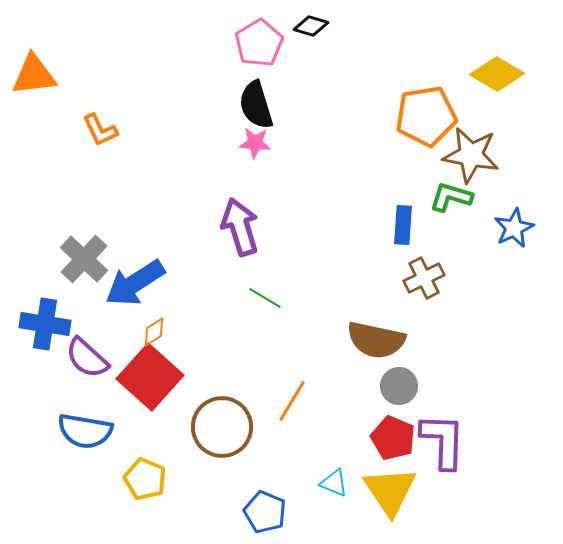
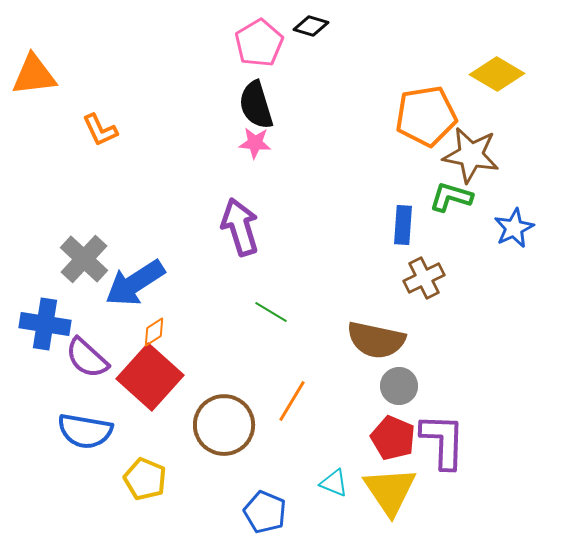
green line: moved 6 px right, 14 px down
brown circle: moved 2 px right, 2 px up
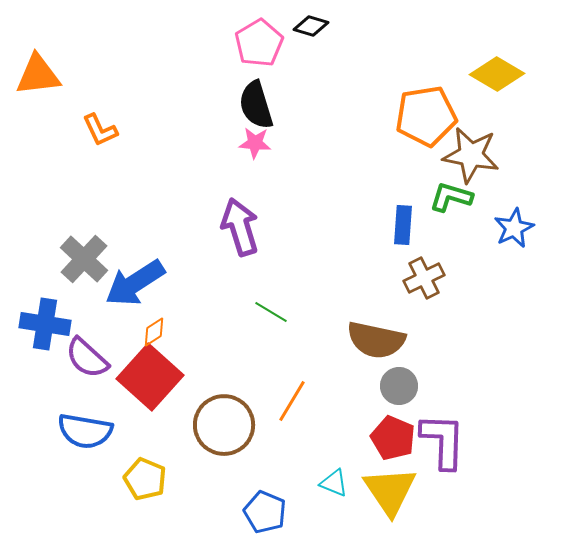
orange triangle: moved 4 px right
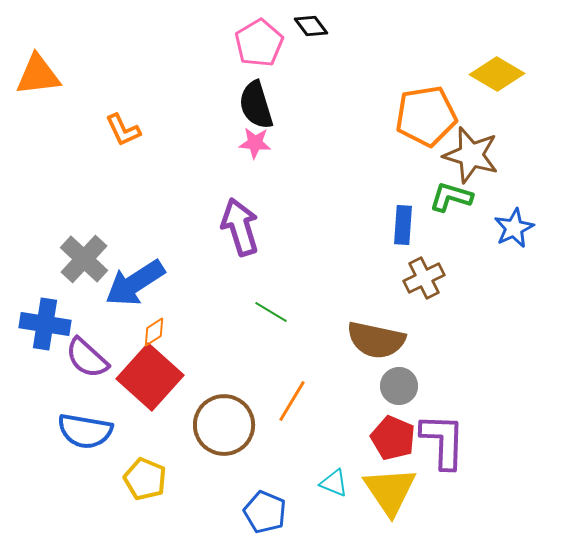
black diamond: rotated 36 degrees clockwise
orange L-shape: moved 23 px right
brown star: rotated 6 degrees clockwise
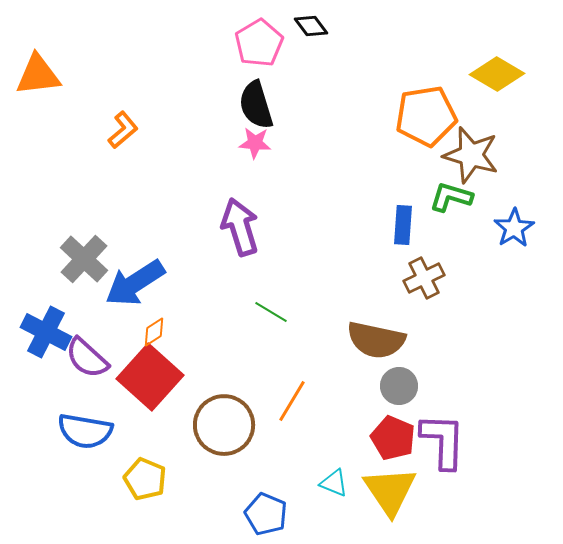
orange L-shape: rotated 105 degrees counterclockwise
blue star: rotated 6 degrees counterclockwise
blue cross: moved 1 px right, 8 px down; rotated 18 degrees clockwise
blue pentagon: moved 1 px right, 2 px down
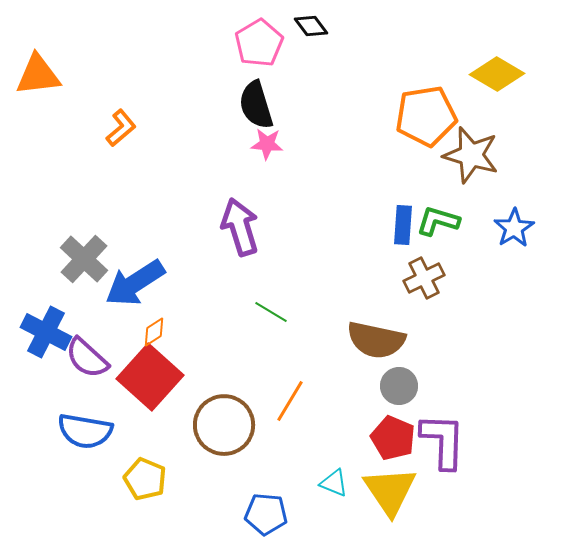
orange L-shape: moved 2 px left, 2 px up
pink star: moved 12 px right, 1 px down
green L-shape: moved 13 px left, 24 px down
orange line: moved 2 px left
blue pentagon: rotated 18 degrees counterclockwise
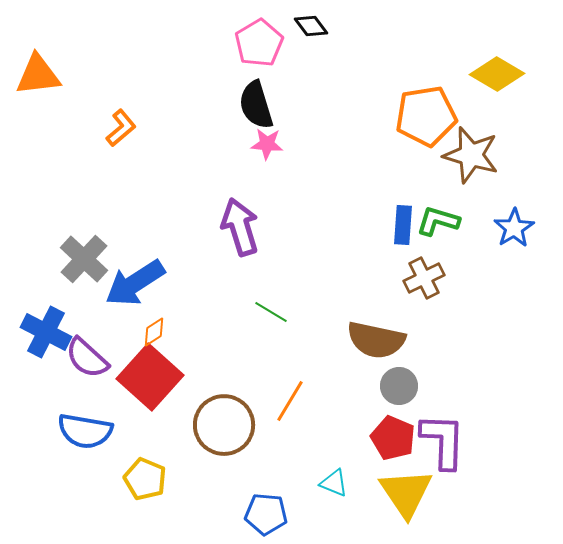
yellow triangle: moved 16 px right, 2 px down
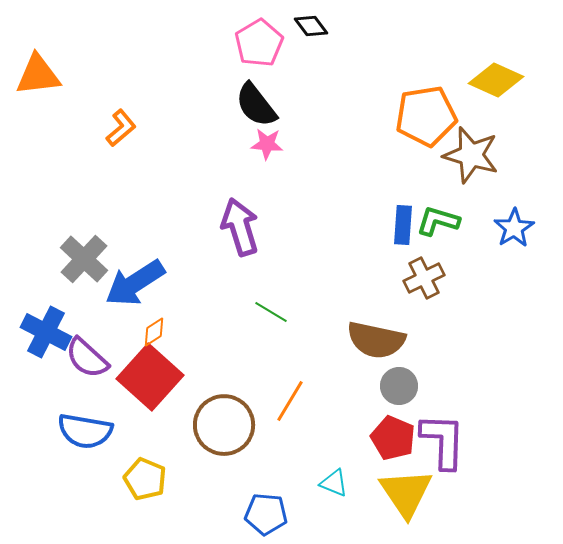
yellow diamond: moved 1 px left, 6 px down; rotated 6 degrees counterclockwise
black semicircle: rotated 21 degrees counterclockwise
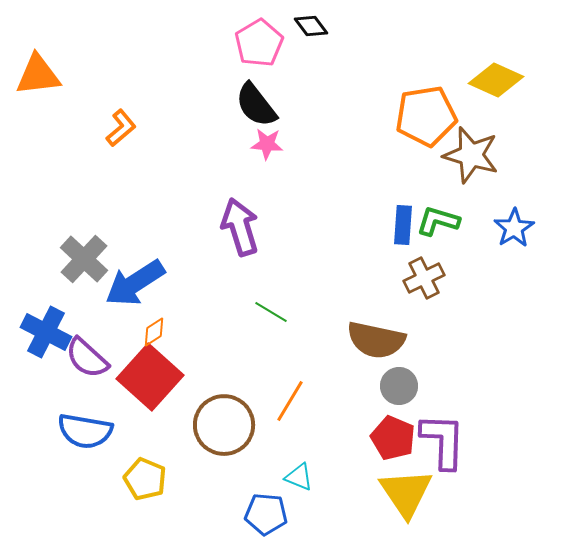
cyan triangle: moved 35 px left, 6 px up
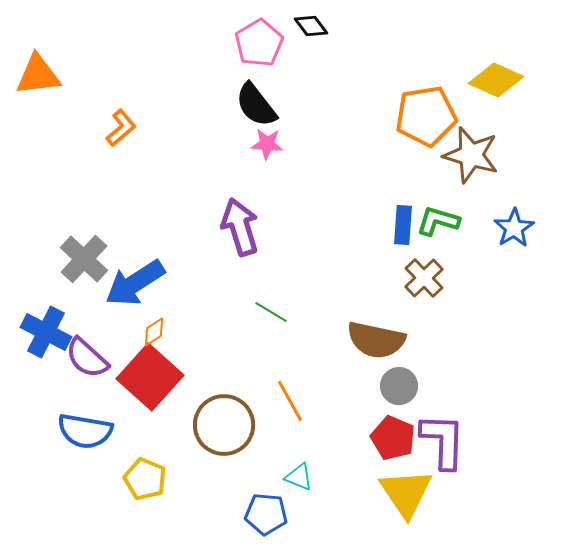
brown cross: rotated 18 degrees counterclockwise
orange line: rotated 60 degrees counterclockwise
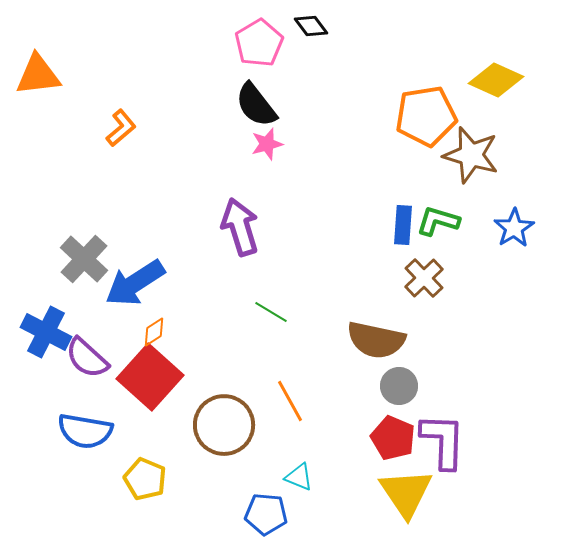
pink star: rotated 20 degrees counterclockwise
